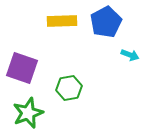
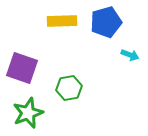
blue pentagon: rotated 12 degrees clockwise
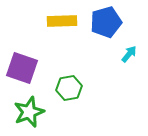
cyan arrow: moved 1 px left, 1 px up; rotated 72 degrees counterclockwise
green star: moved 1 px right, 1 px up
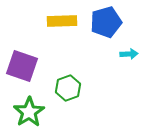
cyan arrow: rotated 48 degrees clockwise
purple square: moved 2 px up
green hexagon: moved 1 px left; rotated 10 degrees counterclockwise
green star: rotated 12 degrees counterclockwise
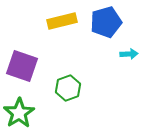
yellow rectangle: rotated 12 degrees counterclockwise
green star: moved 10 px left, 1 px down
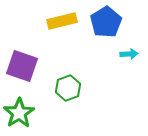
blue pentagon: rotated 16 degrees counterclockwise
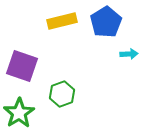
green hexagon: moved 6 px left, 6 px down
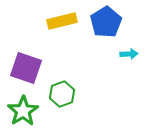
purple square: moved 4 px right, 2 px down
green star: moved 4 px right, 2 px up
